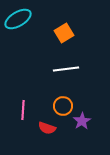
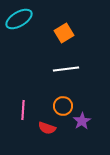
cyan ellipse: moved 1 px right
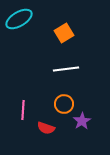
orange circle: moved 1 px right, 2 px up
red semicircle: moved 1 px left
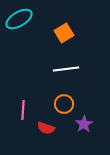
purple star: moved 2 px right, 3 px down
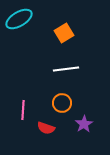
orange circle: moved 2 px left, 1 px up
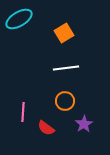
white line: moved 1 px up
orange circle: moved 3 px right, 2 px up
pink line: moved 2 px down
red semicircle: rotated 18 degrees clockwise
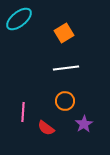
cyan ellipse: rotated 8 degrees counterclockwise
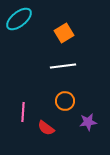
white line: moved 3 px left, 2 px up
purple star: moved 4 px right, 2 px up; rotated 24 degrees clockwise
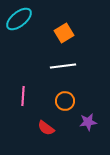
pink line: moved 16 px up
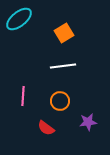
orange circle: moved 5 px left
